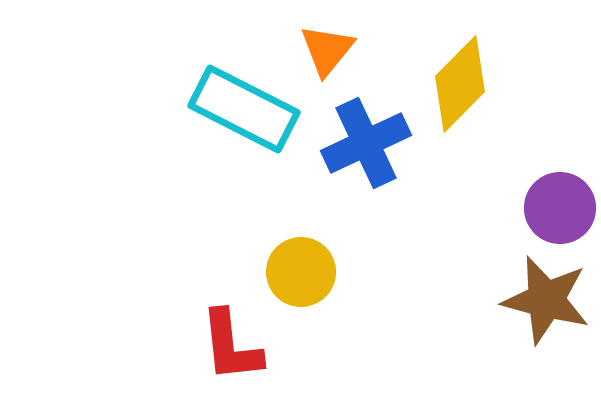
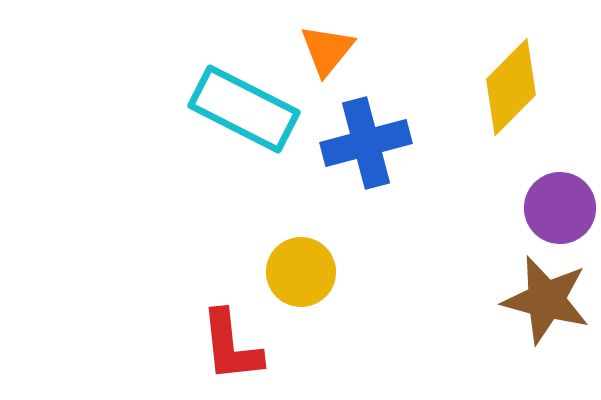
yellow diamond: moved 51 px right, 3 px down
blue cross: rotated 10 degrees clockwise
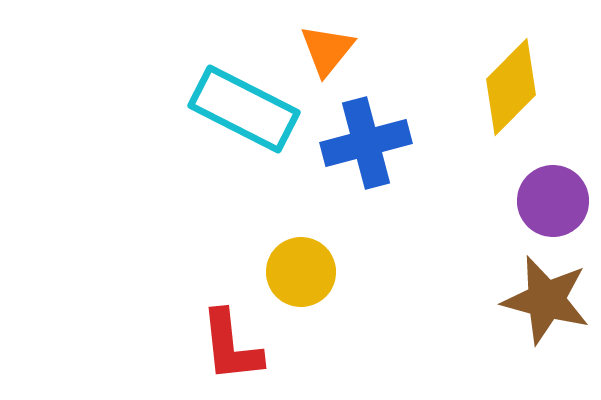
purple circle: moved 7 px left, 7 px up
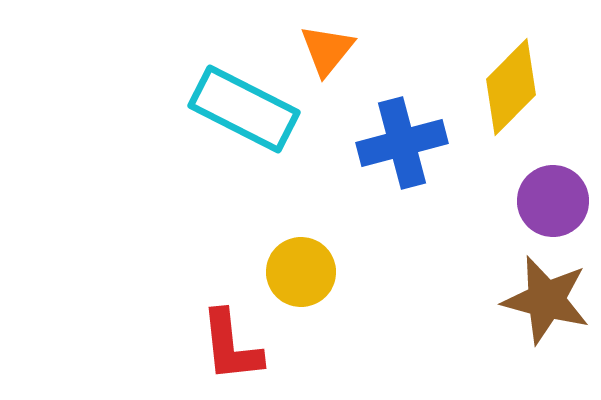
blue cross: moved 36 px right
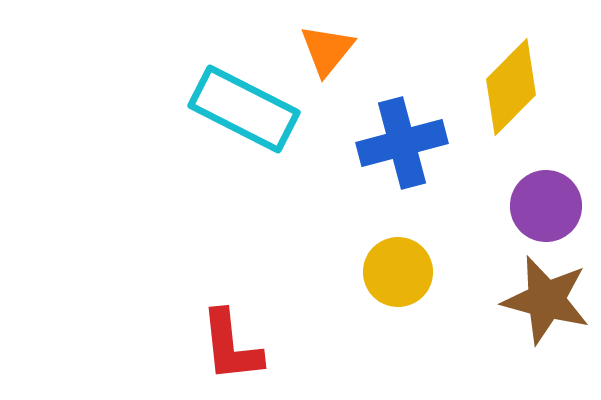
purple circle: moved 7 px left, 5 px down
yellow circle: moved 97 px right
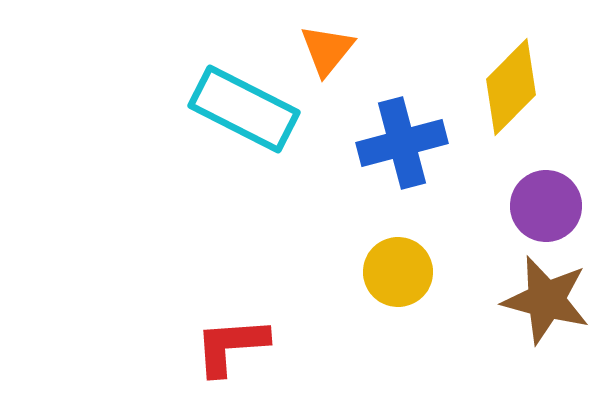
red L-shape: rotated 92 degrees clockwise
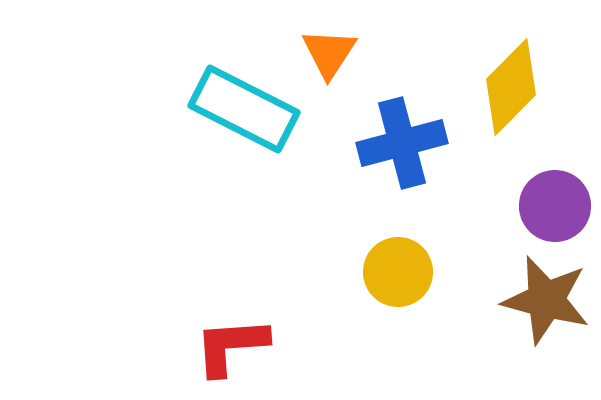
orange triangle: moved 2 px right, 3 px down; rotated 6 degrees counterclockwise
purple circle: moved 9 px right
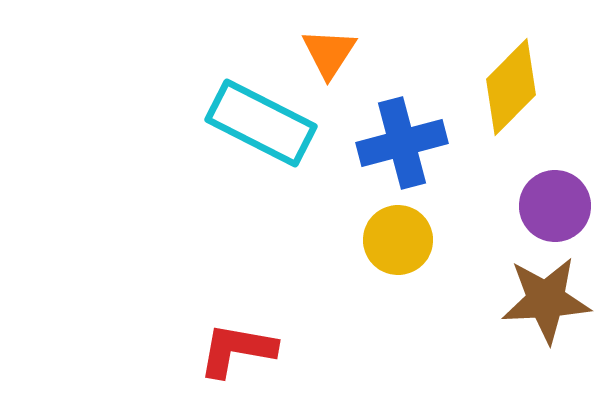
cyan rectangle: moved 17 px right, 14 px down
yellow circle: moved 32 px up
brown star: rotated 18 degrees counterclockwise
red L-shape: moved 6 px right, 4 px down; rotated 14 degrees clockwise
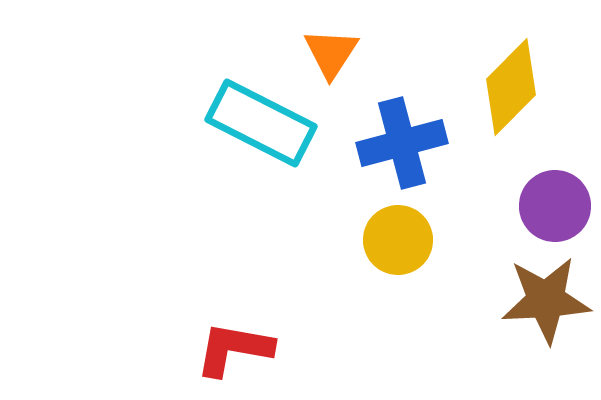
orange triangle: moved 2 px right
red L-shape: moved 3 px left, 1 px up
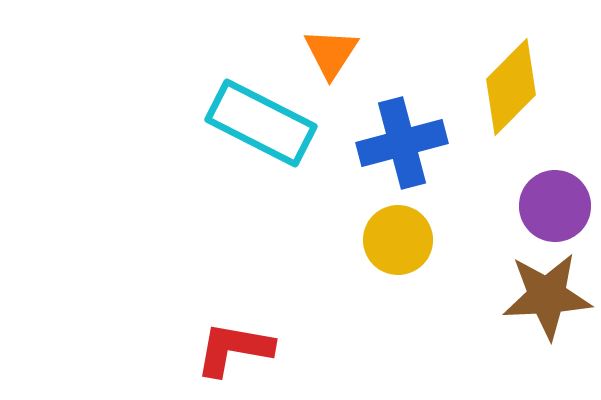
brown star: moved 1 px right, 4 px up
